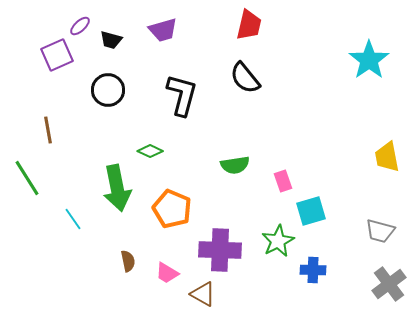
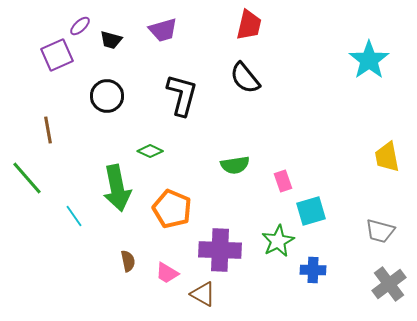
black circle: moved 1 px left, 6 px down
green line: rotated 9 degrees counterclockwise
cyan line: moved 1 px right, 3 px up
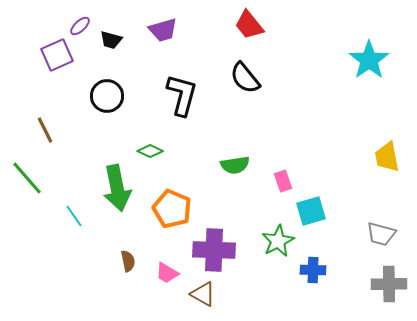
red trapezoid: rotated 128 degrees clockwise
brown line: moved 3 px left; rotated 16 degrees counterclockwise
gray trapezoid: moved 1 px right, 3 px down
purple cross: moved 6 px left
gray cross: rotated 36 degrees clockwise
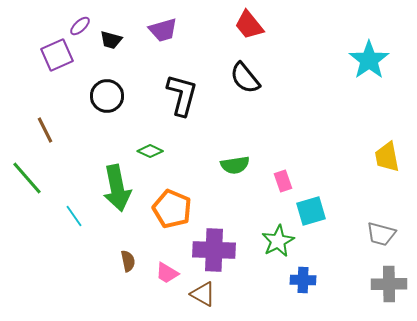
blue cross: moved 10 px left, 10 px down
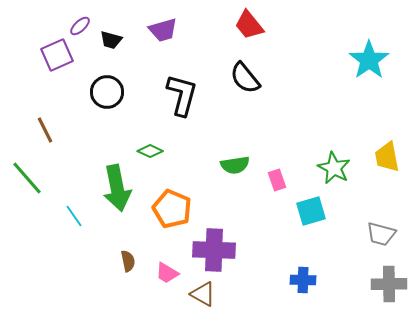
black circle: moved 4 px up
pink rectangle: moved 6 px left, 1 px up
green star: moved 56 px right, 73 px up; rotated 16 degrees counterclockwise
